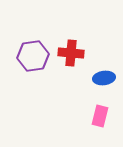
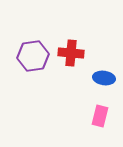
blue ellipse: rotated 15 degrees clockwise
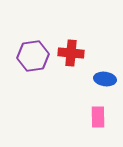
blue ellipse: moved 1 px right, 1 px down
pink rectangle: moved 2 px left, 1 px down; rotated 15 degrees counterclockwise
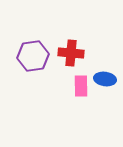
pink rectangle: moved 17 px left, 31 px up
